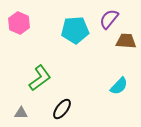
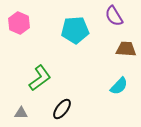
purple semicircle: moved 5 px right, 3 px up; rotated 70 degrees counterclockwise
brown trapezoid: moved 8 px down
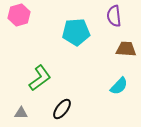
purple semicircle: rotated 25 degrees clockwise
pink hexagon: moved 8 px up; rotated 20 degrees clockwise
cyan pentagon: moved 1 px right, 2 px down
